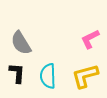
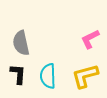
gray semicircle: rotated 20 degrees clockwise
black L-shape: moved 1 px right, 1 px down
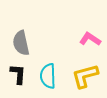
pink L-shape: rotated 60 degrees clockwise
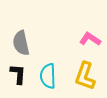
yellow L-shape: rotated 56 degrees counterclockwise
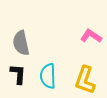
pink L-shape: moved 1 px right, 3 px up
yellow L-shape: moved 4 px down
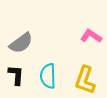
gray semicircle: rotated 115 degrees counterclockwise
black L-shape: moved 2 px left, 1 px down
